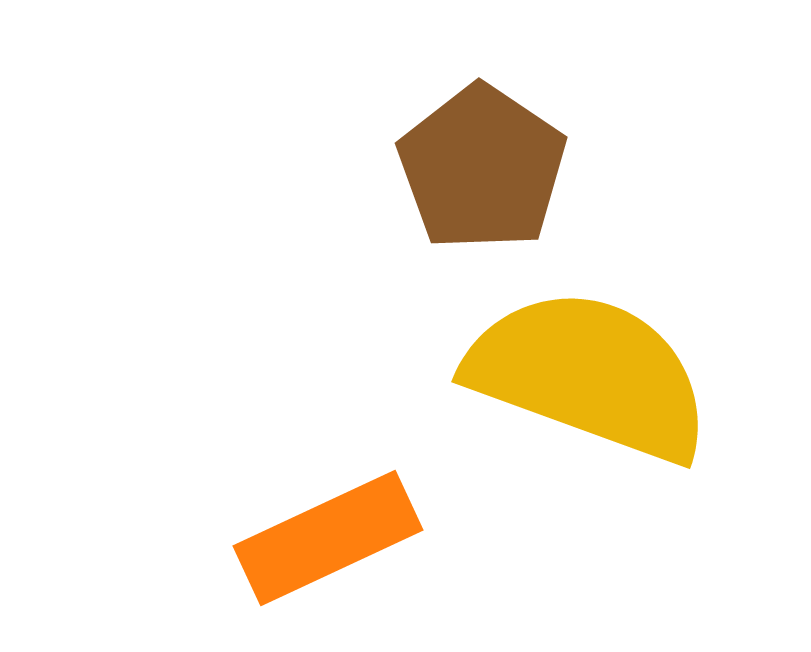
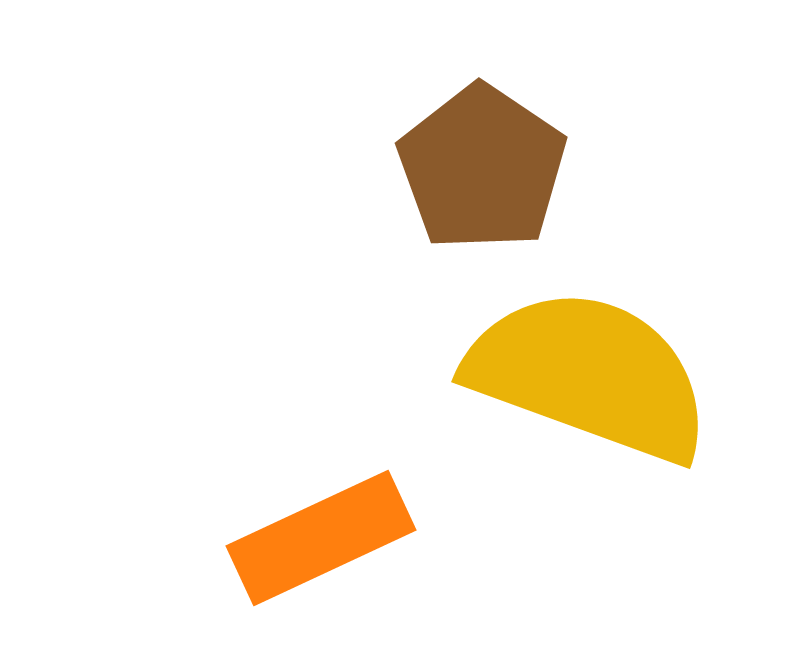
orange rectangle: moved 7 px left
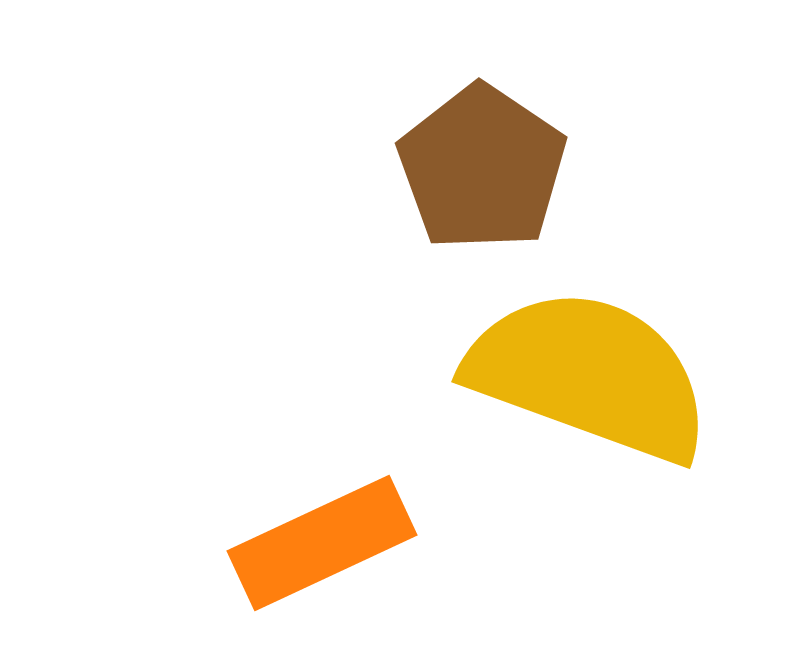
orange rectangle: moved 1 px right, 5 px down
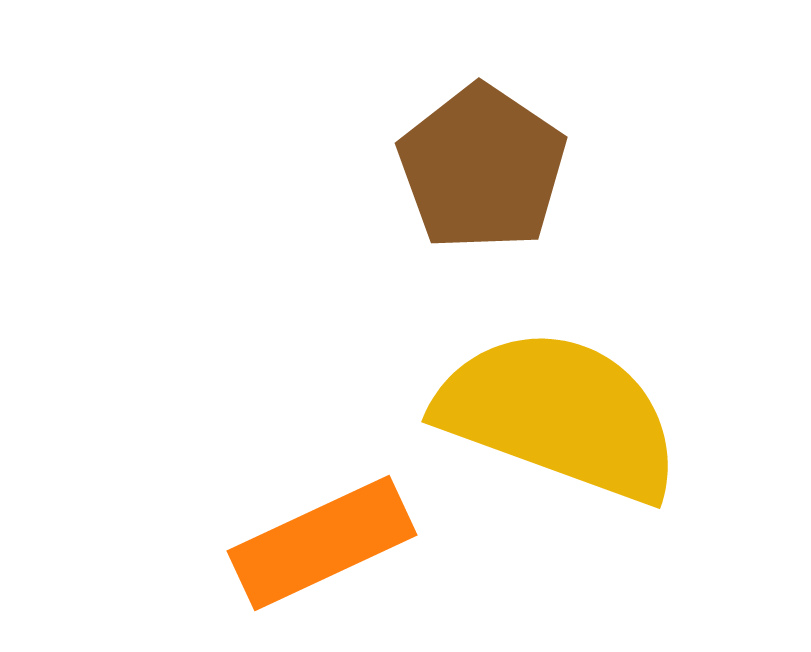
yellow semicircle: moved 30 px left, 40 px down
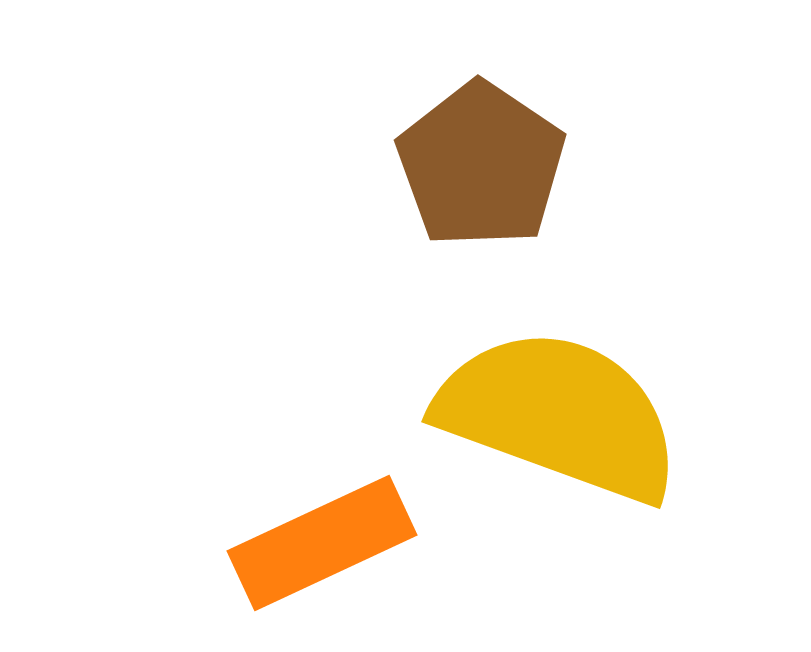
brown pentagon: moved 1 px left, 3 px up
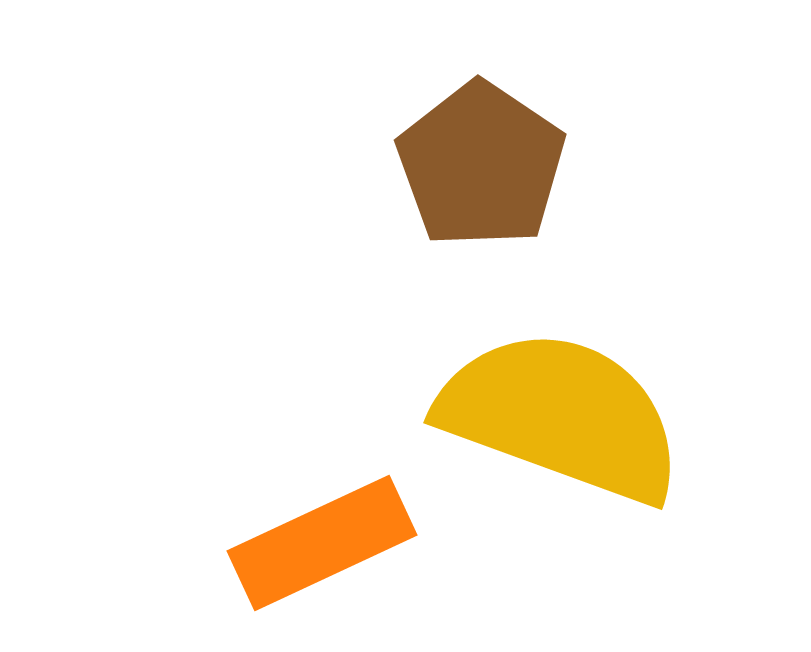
yellow semicircle: moved 2 px right, 1 px down
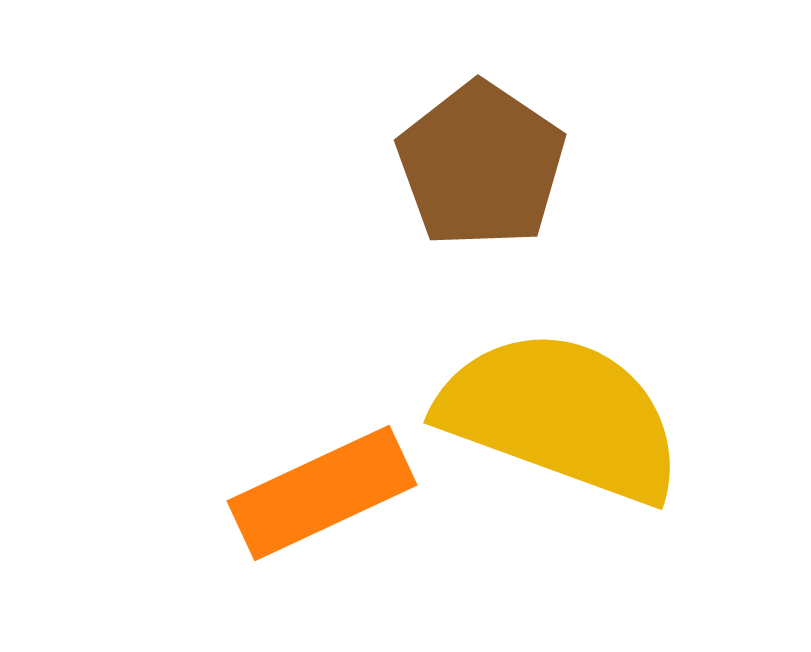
orange rectangle: moved 50 px up
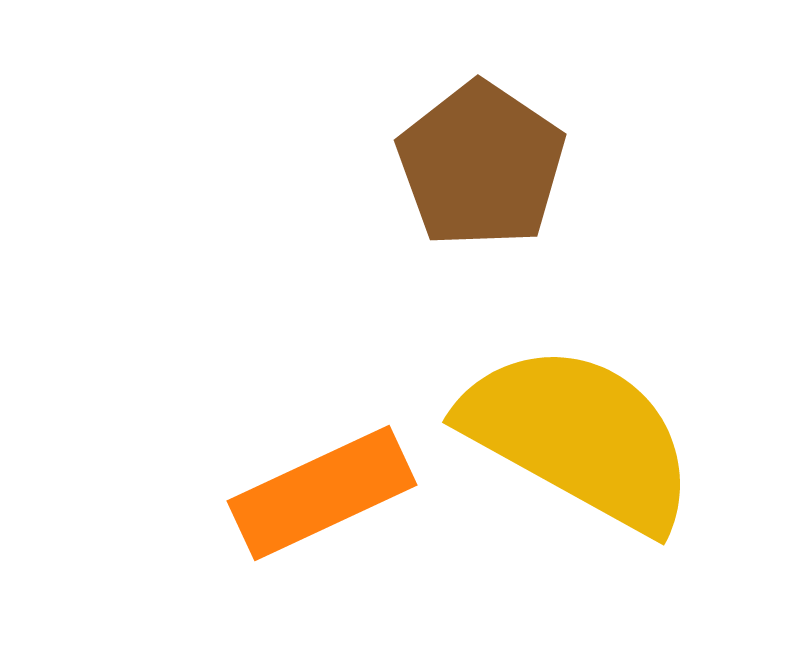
yellow semicircle: moved 18 px right, 21 px down; rotated 9 degrees clockwise
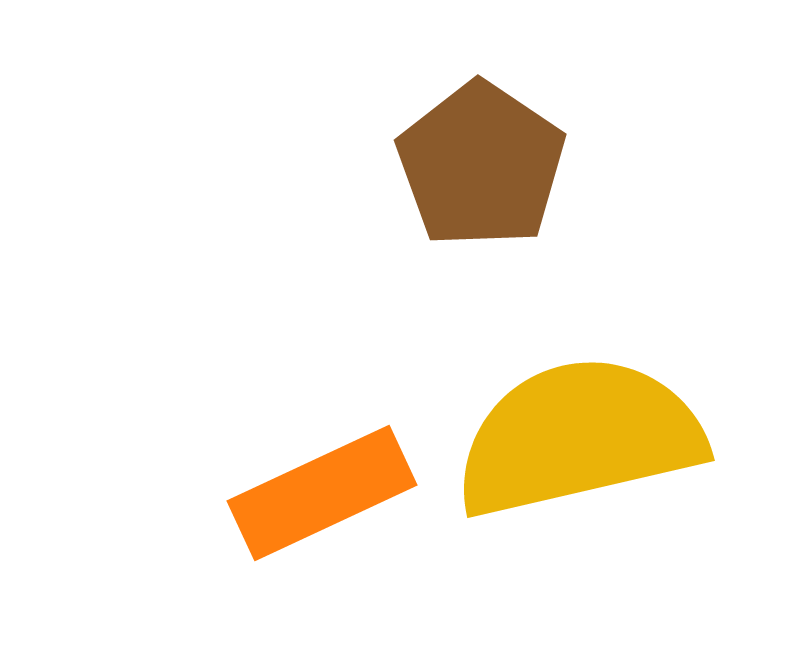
yellow semicircle: rotated 42 degrees counterclockwise
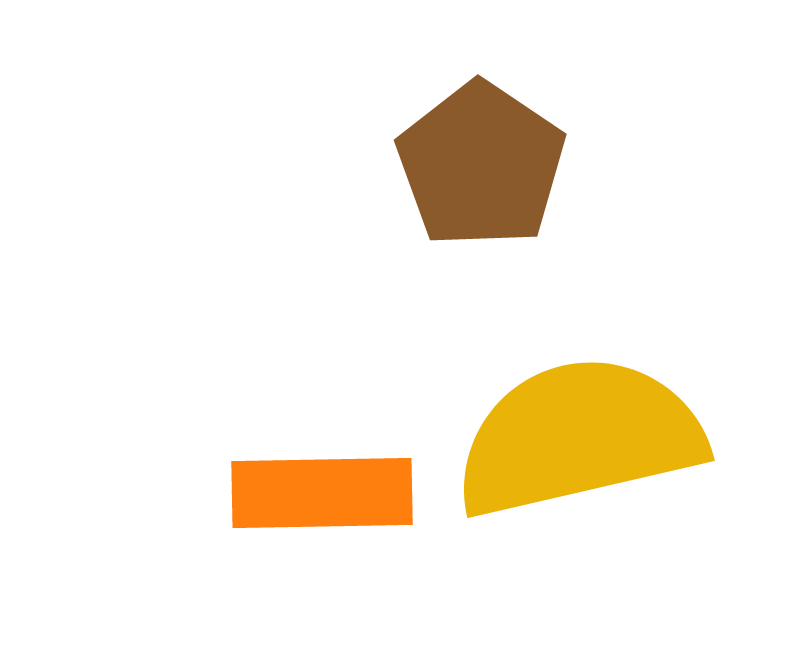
orange rectangle: rotated 24 degrees clockwise
